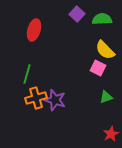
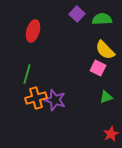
red ellipse: moved 1 px left, 1 px down
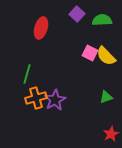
green semicircle: moved 1 px down
red ellipse: moved 8 px right, 3 px up
yellow semicircle: moved 1 px right, 6 px down
pink square: moved 8 px left, 15 px up
purple star: rotated 25 degrees clockwise
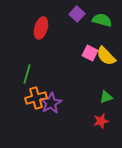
green semicircle: rotated 18 degrees clockwise
purple star: moved 4 px left, 3 px down
red star: moved 10 px left, 13 px up; rotated 14 degrees clockwise
